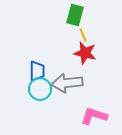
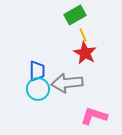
green rectangle: rotated 45 degrees clockwise
red star: rotated 15 degrees clockwise
cyan circle: moved 2 px left
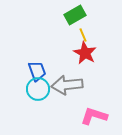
blue trapezoid: rotated 20 degrees counterclockwise
gray arrow: moved 2 px down
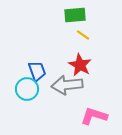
green rectangle: rotated 25 degrees clockwise
yellow line: rotated 32 degrees counterclockwise
red star: moved 5 px left, 12 px down
cyan circle: moved 11 px left
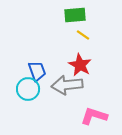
cyan circle: moved 1 px right
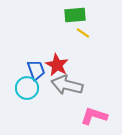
yellow line: moved 2 px up
red star: moved 23 px left
blue trapezoid: moved 1 px left, 1 px up
gray arrow: rotated 20 degrees clockwise
cyan circle: moved 1 px left, 1 px up
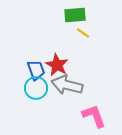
cyan circle: moved 9 px right
pink L-shape: rotated 52 degrees clockwise
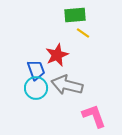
red star: moved 10 px up; rotated 20 degrees clockwise
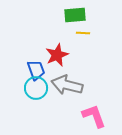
yellow line: rotated 32 degrees counterclockwise
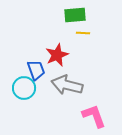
cyan circle: moved 12 px left
